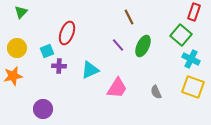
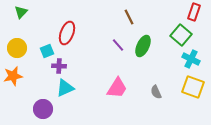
cyan triangle: moved 25 px left, 18 px down
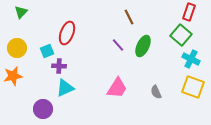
red rectangle: moved 5 px left
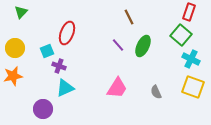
yellow circle: moved 2 px left
purple cross: rotated 16 degrees clockwise
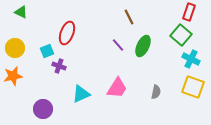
green triangle: rotated 48 degrees counterclockwise
cyan triangle: moved 16 px right, 6 px down
gray semicircle: rotated 144 degrees counterclockwise
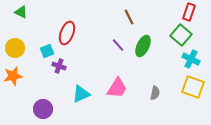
gray semicircle: moved 1 px left, 1 px down
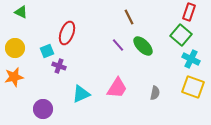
green ellipse: rotated 70 degrees counterclockwise
orange star: moved 1 px right, 1 px down
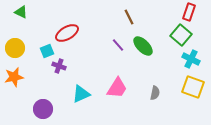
red ellipse: rotated 40 degrees clockwise
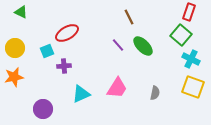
purple cross: moved 5 px right; rotated 24 degrees counterclockwise
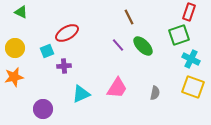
green square: moved 2 px left; rotated 30 degrees clockwise
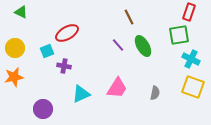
green square: rotated 10 degrees clockwise
green ellipse: rotated 15 degrees clockwise
purple cross: rotated 16 degrees clockwise
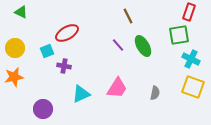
brown line: moved 1 px left, 1 px up
